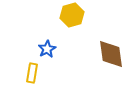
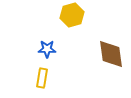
blue star: rotated 30 degrees clockwise
yellow rectangle: moved 10 px right, 5 px down
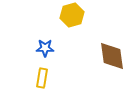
blue star: moved 2 px left, 1 px up
brown diamond: moved 1 px right, 2 px down
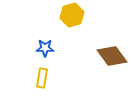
brown diamond: rotated 28 degrees counterclockwise
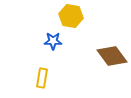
yellow hexagon: moved 1 px left, 1 px down; rotated 25 degrees clockwise
blue star: moved 8 px right, 7 px up
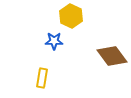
yellow hexagon: rotated 15 degrees clockwise
blue star: moved 1 px right
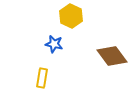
blue star: moved 3 px down; rotated 12 degrees clockwise
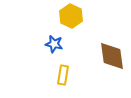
brown diamond: rotated 28 degrees clockwise
yellow rectangle: moved 21 px right, 3 px up
